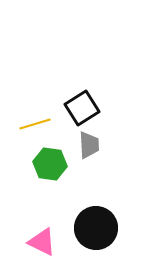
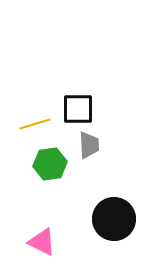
black square: moved 4 px left, 1 px down; rotated 32 degrees clockwise
green hexagon: rotated 16 degrees counterclockwise
black circle: moved 18 px right, 9 px up
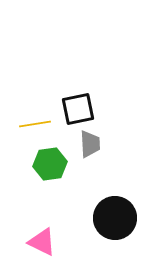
black square: rotated 12 degrees counterclockwise
yellow line: rotated 8 degrees clockwise
gray trapezoid: moved 1 px right, 1 px up
black circle: moved 1 px right, 1 px up
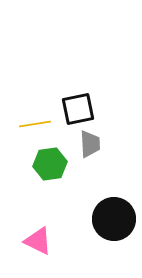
black circle: moved 1 px left, 1 px down
pink triangle: moved 4 px left, 1 px up
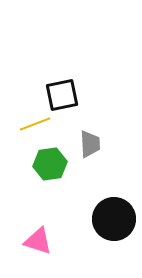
black square: moved 16 px left, 14 px up
yellow line: rotated 12 degrees counterclockwise
pink triangle: rotated 8 degrees counterclockwise
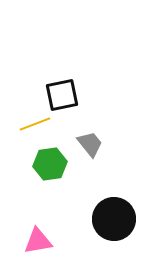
gray trapezoid: rotated 36 degrees counterclockwise
pink triangle: rotated 28 degrees counterclockwise
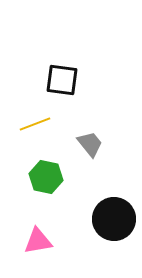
black square: moved 15 px up; rotated 20 degrees clockwise
green hexagon: moved 4 px left, 13 px down; rotated 20 degrees clockwise
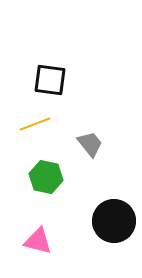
black square: moved 12 px left
black circle: moved 2 px down
pink triangle: rotated 24 degrees clockwise
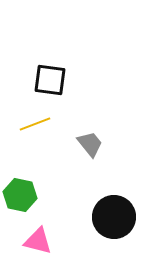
green hexagon: moved 26 px left, 18 px down
black circle: moved 4 px up
